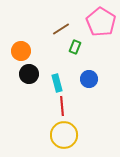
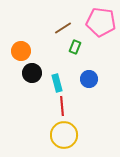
pink pentagon: rotated 24 degrees counterclockwise
brown line: moved 2 px right, 1 px up
black circle: moved 3 px right, 1 px up
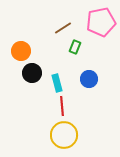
pink pentagon: rotated 20 degrees counterclockwise
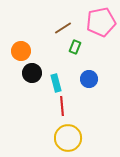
cyan rectangle: moved 1 px left
yellow circle: moved 4 px right, 3 px down
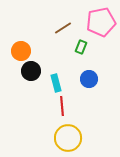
green rectangle: moved 6 px right
black circle: moved 1 px left, 2 px up
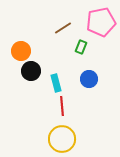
yellow circle: moved 6 px left, 1 px down
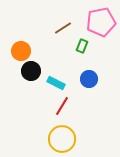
green rectangle: moved 1 px right, 1 px up
cyan rectangle: rotated 48 degrees counterclockwise
red line: rotated 36 degrees clockwise
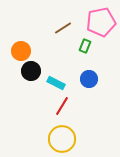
green rectangle: moved 3 px right
